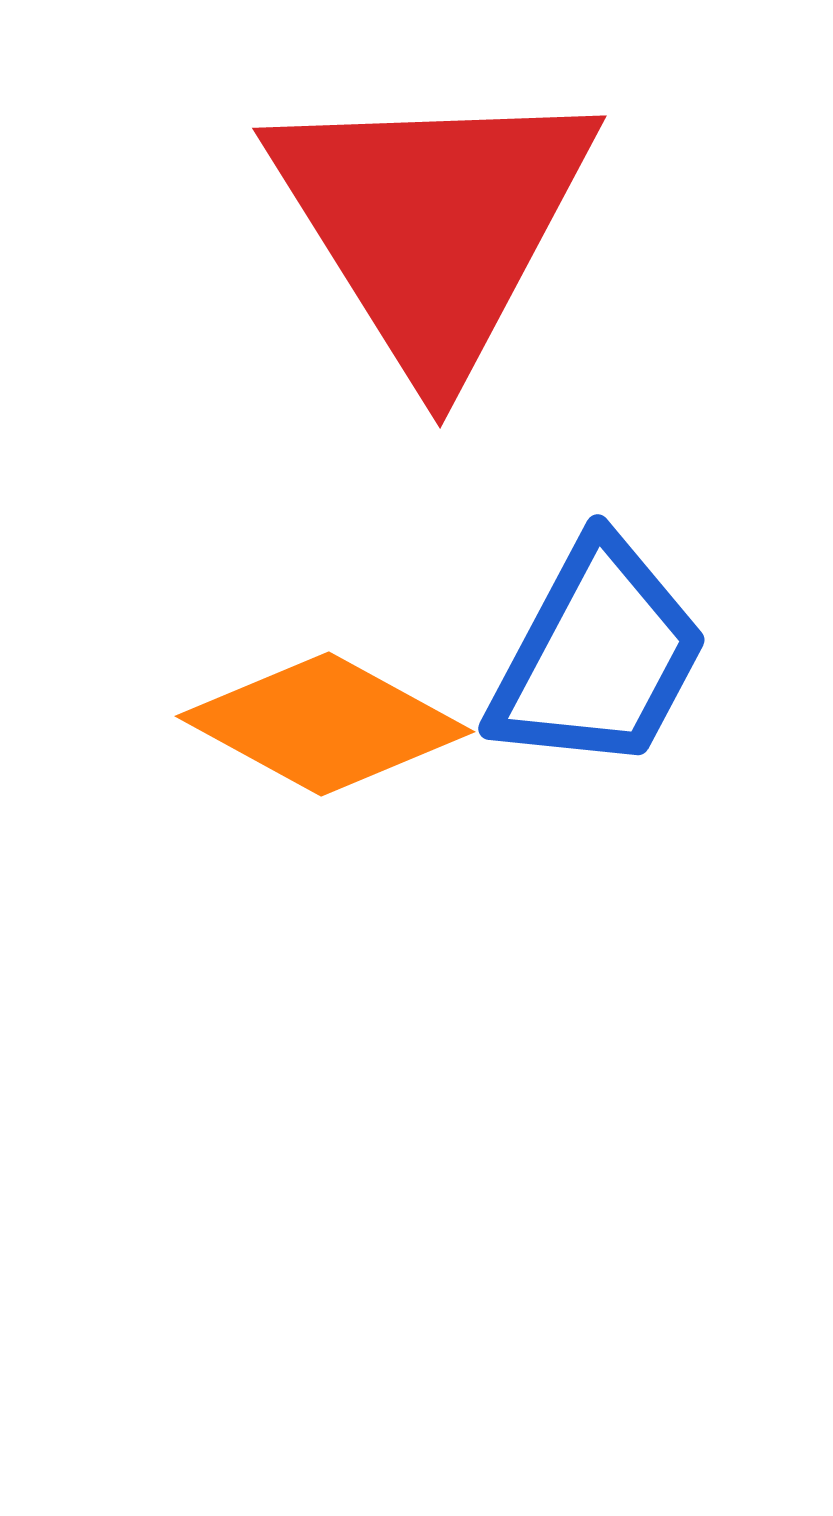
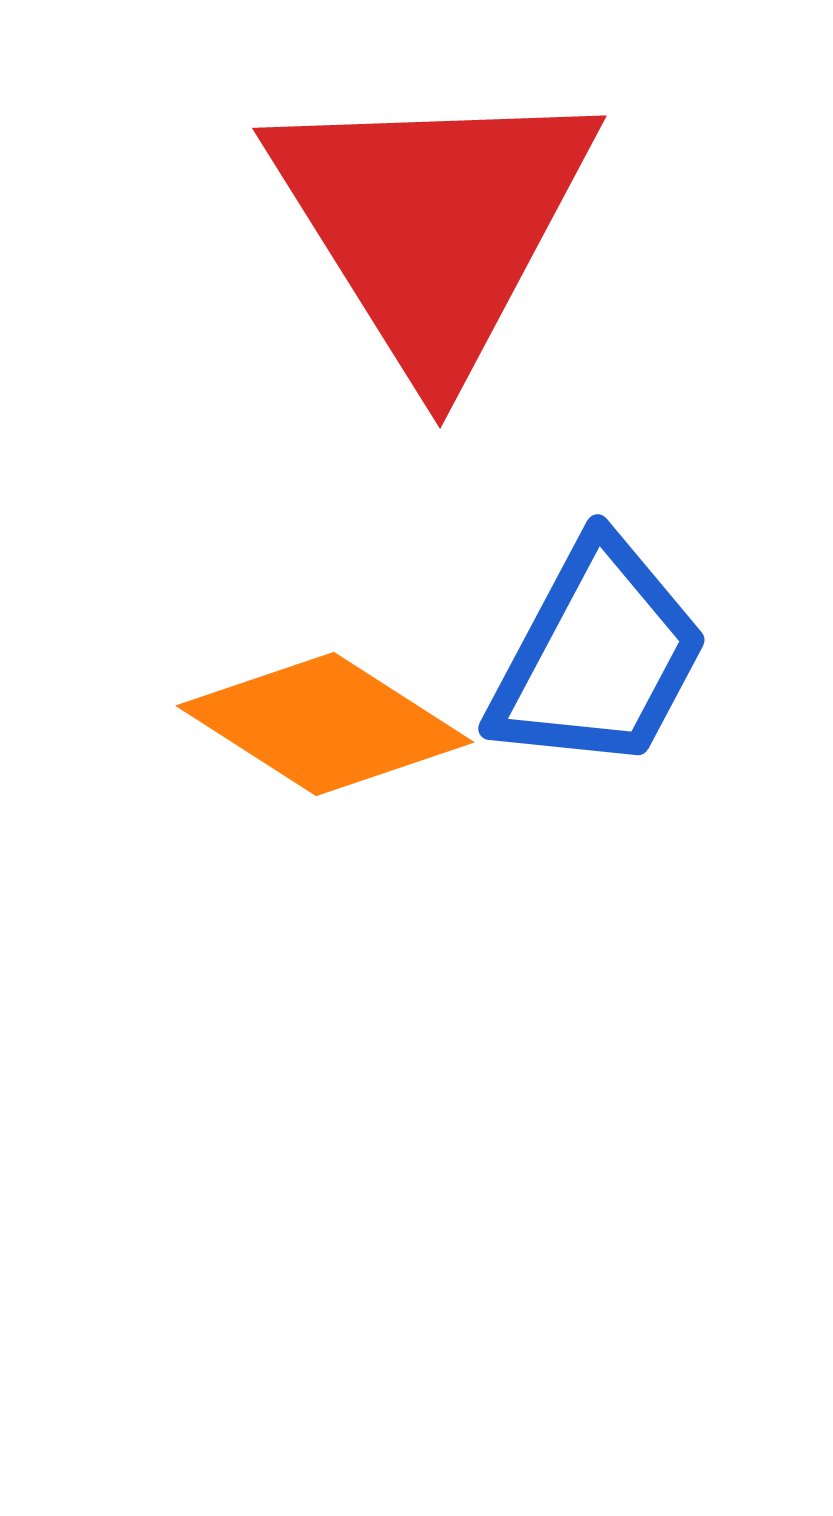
orange diamond: rotated 4 degrees clockwise
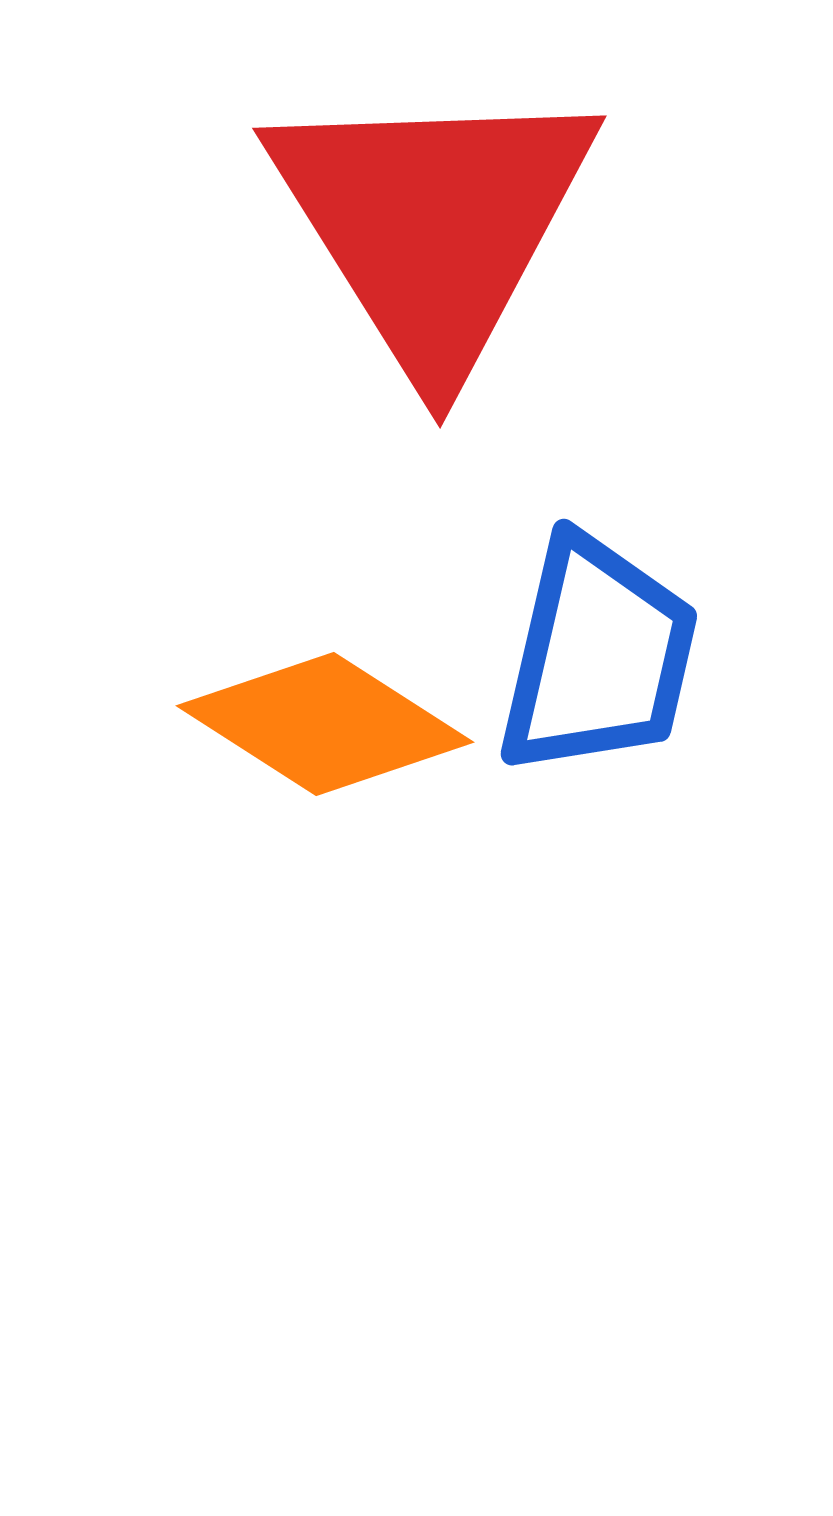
blue trapezoid: rotated 15 degrees counterclockwise
